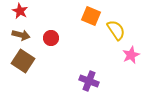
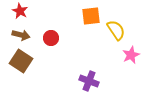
orange square: rotated 30 degrees counterclockwise
brown square: moved 2 px left
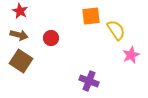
brown arrow: moved 2 px left
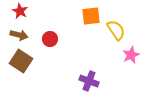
red circle: moved 1 px left, 1 px down
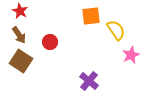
brown arrow: rotated 42 degrees clockwise
red circle: moved 3 px down
purple cross: rotated 18 degrees clockwise
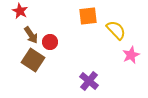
orange square: moved 3 px left
yellow semicircle: rotated 10 degrees counterclockwise
brown arrow: moved 12 px right
brown square: moved 12 px right, 1 px up
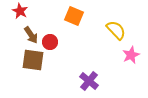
orange square: moved 14 px left; rotated 30 degrees clockwise
brown square: rotated 25 degrees counterclockwise
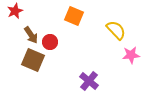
red star: moved 5 px left; rotated 21 degrees clockwise
pink star: rotated 18 degrees clockwise
brown square: rotated 15 degrees clockwise
